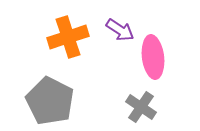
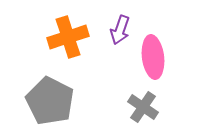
purple arrow: rotated 76 degrees clockwise
gray cross: moved 2 px right
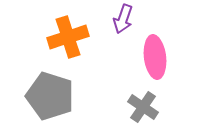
purple arrow: moved 3 px right, 11 px up
pink ellipse: moved 2 px right
gray pentagon: moved 5 px up; rotated 9 degrees counterclockwise
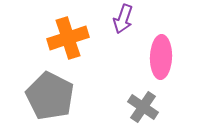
orange cross: moved 1 px down
pink ellipse: moved 6 px right; rotated 9 degrees clockwise
gray pentagon: rotated 9 degrees clockwise
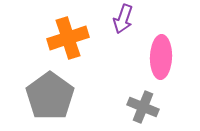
gray pentagon: rotated 9 degrees clockwise
gray cross: rotated 12 degrees counterclockwise
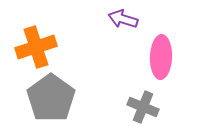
purple arrow: rotated 88 degrees clockwise
orange cross: moved 32 px left, 9 px down
gray pentagon: moved 1 px right, 2 px down
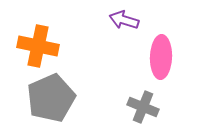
purple arrow: moved 1 px right, 1 px down
orange cross: moved 2 px right, 1 px up; rotated 30 degrees clockwise
gray pentagon: rotated 12 degrees clockwise
